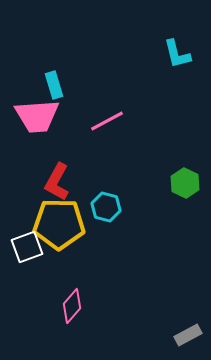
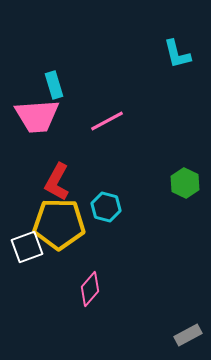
pink diamond: moved 18 px right, 17 px up
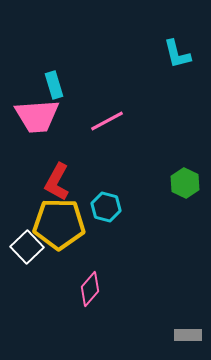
white square: rotated 24 degrees counterclockwise
gray rectangle: rotated 28 degrees clockwise
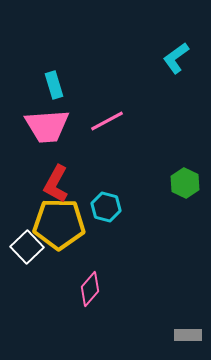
cyan L-shape: moved 1 px left, 4 px down; rotated 68 degrees clockwise
pink trapezoid: moved 10 px right, 10 px down
red L-shape: moved 1 px left, 2 px down
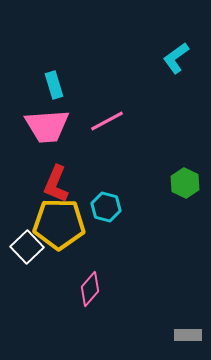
red L-shape: rotated 6 degrees counterclockwise
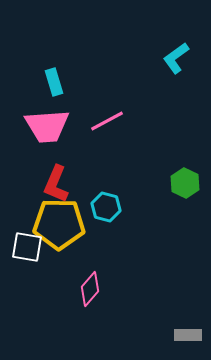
cyan rectangle: moved 3 px up
white square: rotated 36 degrees counterclockwise
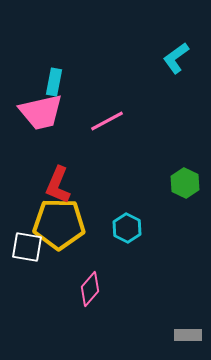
cyan rectangle: rotated 28 degrees clockwise
pink trapezoid: moved 6 px left, 14 px up; rotated 9 degrees counterclockwise
red L-shape: moved 2 px right, 1 px down
cyan hexagon: moved 21 px right, 21 px down; rotated 12 degrees clockwise
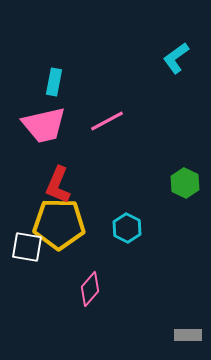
pink trapezoid: moved 3 px right, 13 px down
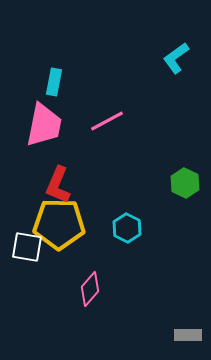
pink trapezoid: rotated 66 degrees counterclockwise
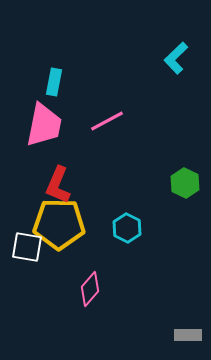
cyan L-shape: rotated 8 degrees counterclockwise
